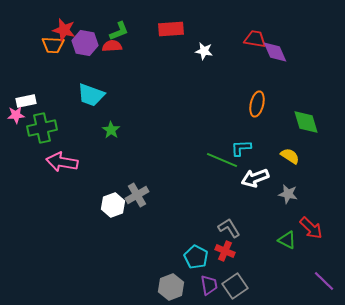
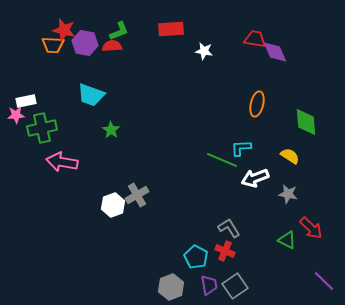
green diamond: rotated 12 degrees clockwise
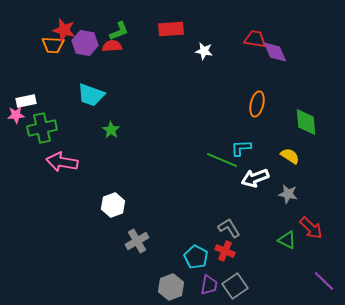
gray cross: moved 46 px down
purple trapezoid: rotated 20 degrees clockwise
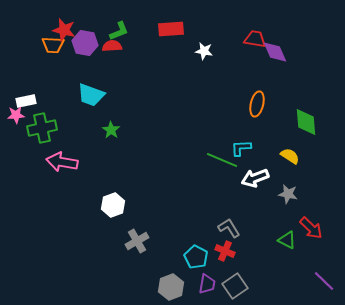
purple trapezoid: moved 2 px left, 1 px up
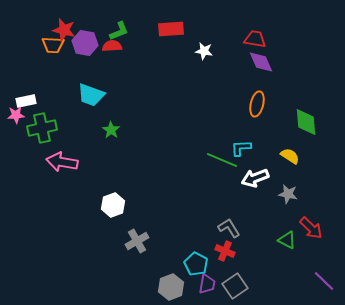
purple diamond: moved 14 px left, 10 px down
cyan pentagon: moved 7 px down
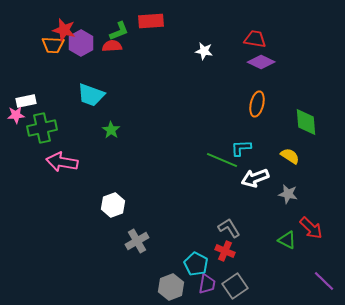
red rectangle: moved 20 px left, 8 px up
purple hexagon: moved 4 px left; rotated 20 degrees clockwise
purple diamond: rotated 40 degrees counterclockwise
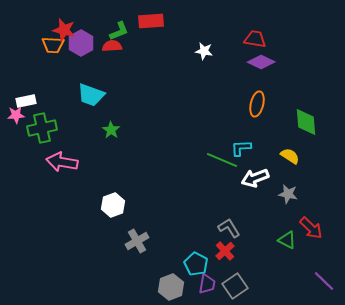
red cross: rotated 24 degrees clockwise
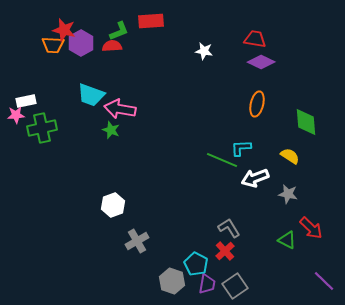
green star: rotated 12 degrees counterclockwise
pink arrow: moved 58 px right, 53 px up
gray hexagon: moved 1 px right, 6 px up; rotated 20 degrees counterclockwise
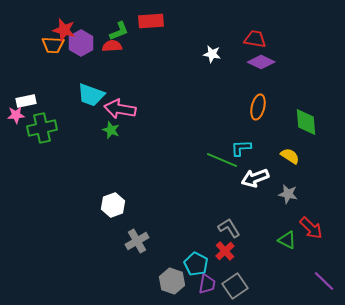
white star: moved 8 px right, 3 px down
orange ellipse: moved 1 px right, 3 px down
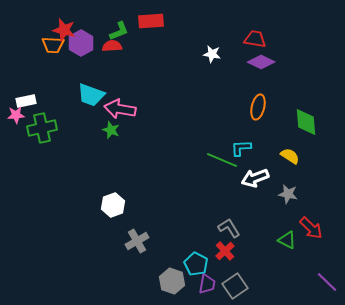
purple line: moved 3 px right, 1 px down
